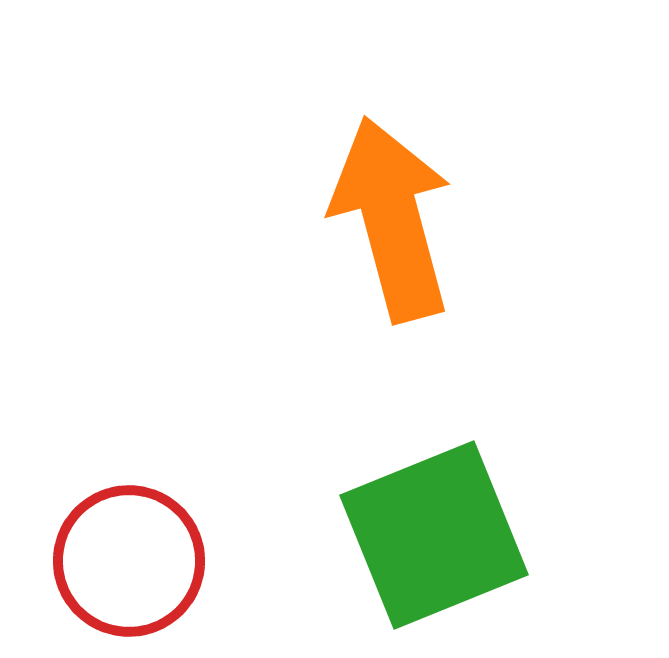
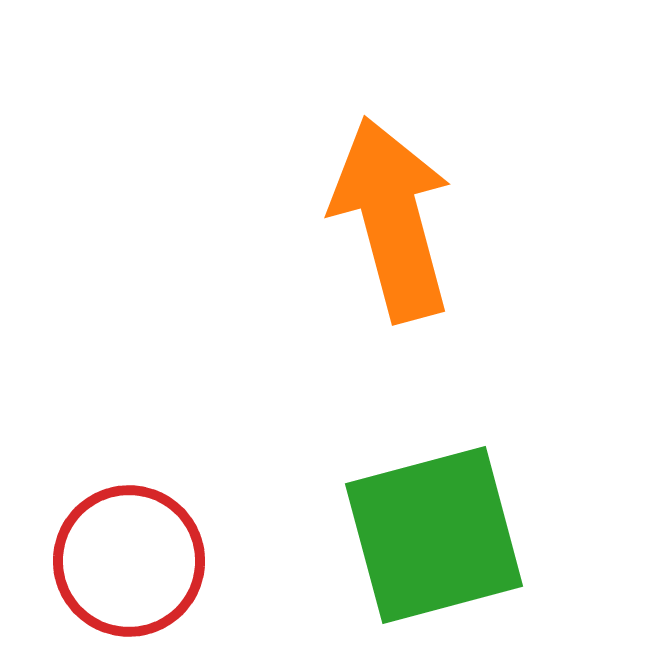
green square: rotated 7 degrees clockwise
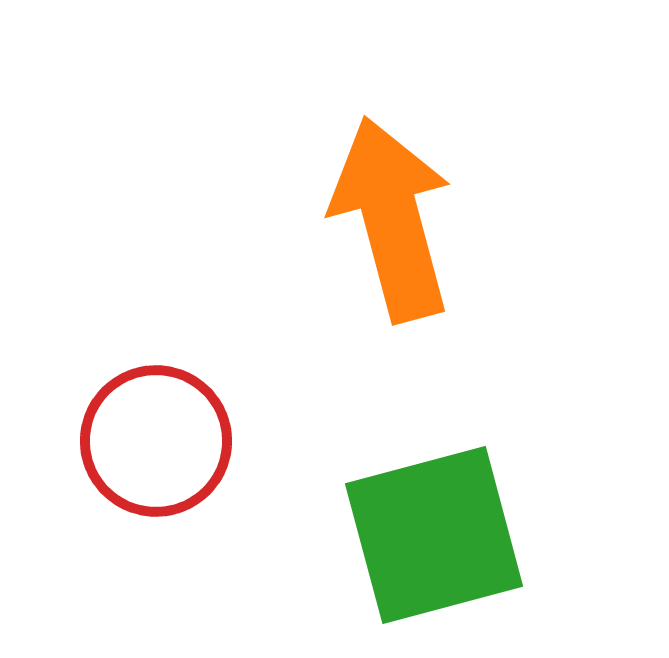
red circle: moved 27 px right, 120 px up
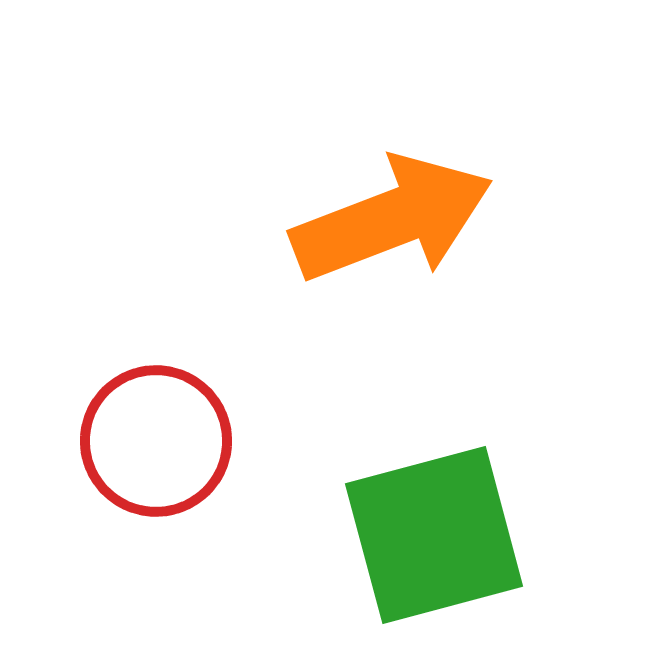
orange arrow: rotated 84 degrees clockwise
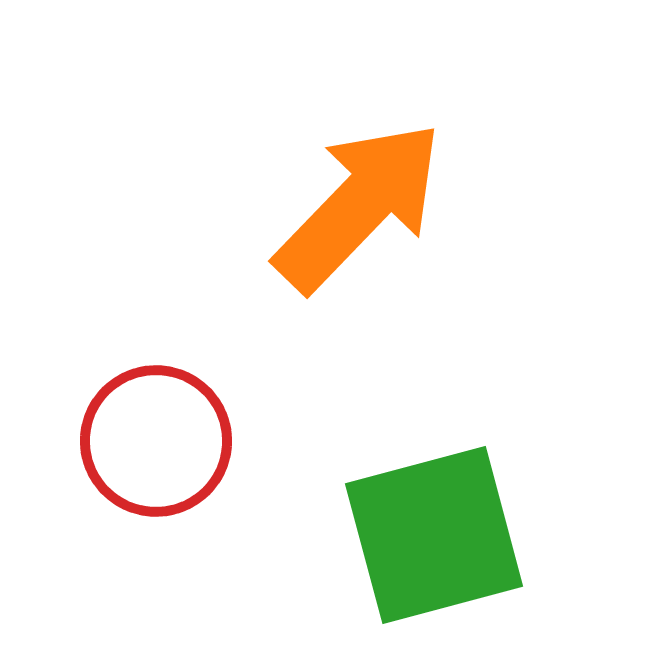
orange arrow: moved 33 px left, 13 px up; rotated 25 degrees counterclockwise
